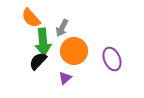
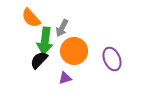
green arrow: moved 2 px right, 1 px up; rotated 12 degrees clockwise
black semicircle: moved 1 px right, 1 px up
purple triangle: rotated 24 degrees clockwise
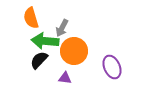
orange semicircle: rotated 25 degrees clockwise
green arrow: rotated 88 degrees clockwise
purple ellipse: moved 8 px down
purple triangle: rotated 24 degrees clockwise
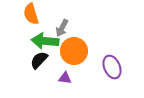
orange semicircle: moved 4 px up
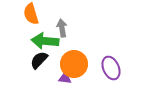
gray arrow: rotated 144 degrees clockwise
orange circle: moved 13 px down
purple ellipse: moved 1 px left, 1 px down
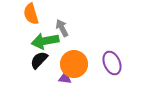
gray arrow: rotated 18 degrees counterclockwise
green arrow: rotated 16 degrees counterclockwise
purple ellipse: moved 1 px right, 5 px up
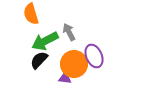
gray arrow: moved 7 px right, 4 px down
green arrow: rotated 16 degrees counterclockwise
purple ellipse: moved 18 px left, 7 px up
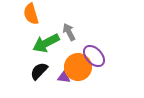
green arrow: moved 1 px right, 2 px down
purple ellipse: rotated 20 degrees counterclockwise
black semicircle: moved 11 px down
orange circle: moved 4 px right, 3 px down
purple triangle: moved 1 px left, 1 px up
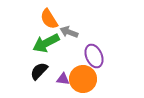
orange semicircle: moved 18 px right, 5 px down; rotated 15 degrees counterclockwise
gray arrow: rotated 42 degrees counterclockwise
purple ellipse: rotated 20 degrees clockwise
orange circle: moved 5 px right, 12 px down
purple triangle: moved 1 px left, 2 px down
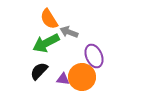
orange circle: moved 1 px left, 2 px up
